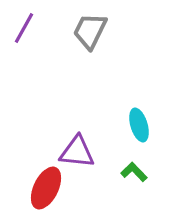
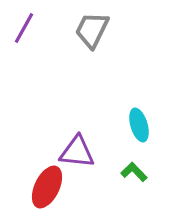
gray trapezoid: moved 2 px right, 1 px up
red ellipse: moved 1 px right, 1 px up
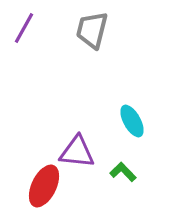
gray trapezoid: rotated 12 degrees counterclockwise
cyan ellipse: moved 7 px left, 4 px up; rotated 12 degrees counterclockwise
green L-shape: moved 11 px left
red ellipse: moved 3 px left, 1 px up
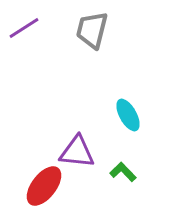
purple line: rotated 28 degrees clockwise
cyan ellipse: moved 4 px left, 6 px up
red ellipse: rotated 12 degrees clockwise
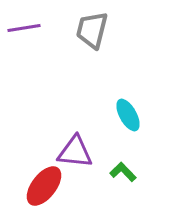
purple line: rotated 24 degrees clockwise
purple triangle: moved 2 px left
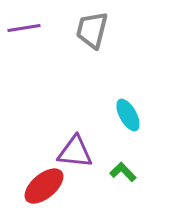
red ellipse: rotated 12 degrees clockwise
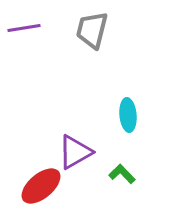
cyan ellipse: rotated 24 degrees clockwise
purple triangle: rotated 36 degrees counterclockwise
green L-shape: moved 1 px left, 2 px down
red ellipse: moved 3 px left
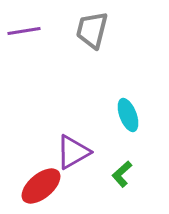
purple line: moved 3 px down
cyan ellipse: rotated 16 degrees counterclockwise
purple triangle: moved 2 px left
green L-shape: rotated 88 degrees counterclockwise
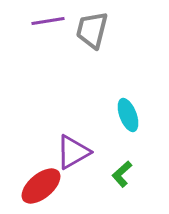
purple line: moved 24 px right, 10 px up
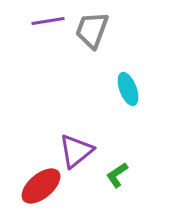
gray trapezoid: rotated 6 degrees clockwise
cyan ellipse: moved 26 px up
purple triangle: moved 3 px right, 1 px up; rotated 9 degrees counterclockwise
green L-shape: moved 5 px left, 1 px down; rotated 8 degrees clockwise
